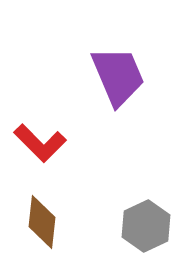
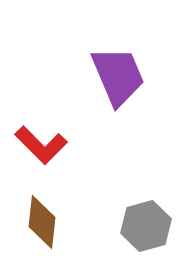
red L-shape: moved 1 px right, 2 px down
gray hexagon: rotated 9 degrees clockwise
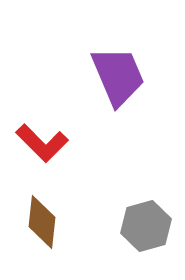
red L-shape: moved 1 px right, 2 px up
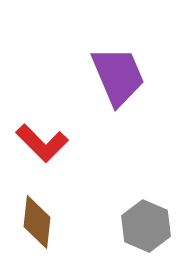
brown diamond: moved 5 px left
gray hexagon: rotated 21 degrees counterclockwise
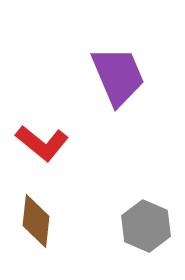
red L-shape: rotated 6 degrees counterclockwise
brown diamond: moved 1 px left, 1 px up
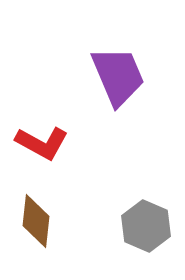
red L-shape: rotated 10 degrees counterclockwise
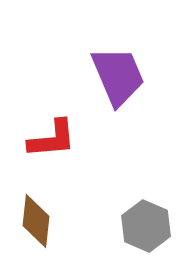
red L-shape: moved 10 px right, 4 px up; rotated 34 degrees counterclockwise
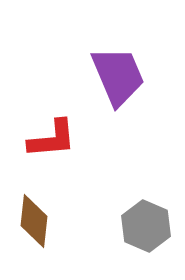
brown diamond: moved 2 px left
